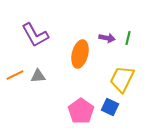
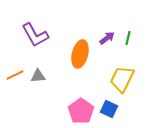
purple arrow: rotated 49 degrees counterclockwise
blue square: moved 1 px left, 2 px down
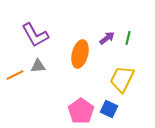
gray triangle: moved 10 px up
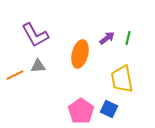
yellow trapezoid: rotated 36 degrees counterclockwise
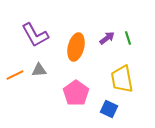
green line: rotated 32 degrees counterclockwise
orange ellipse: moved 4 px left, 7 px up
gray triangle: moved 1 px right, 4 px down
pink pentagon: moved 5 px left, 18 px up
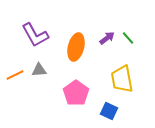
green line: rotated 24 degrees counterclockwise
blue square: moved 2 px down
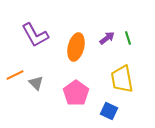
green line: rotated 24 degrees clockwise
gray triangle: moved 3 px left, 13 px down; rotated 49 degrees clockwise
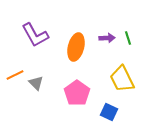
purple arrow: rotated 35 degrees clockwise
yellow trapezoid: rotated 16 degrees counterclockwise
pink pentagon: moved 1 px right
blue square: moved 1 px down
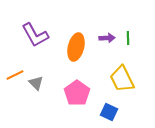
green line: rotated 16 degrees clockwise
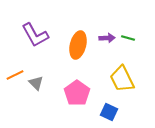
green line: rotated 72 degrees counterclockwise
orange ellipse: moved 2 px right, 2 px up
